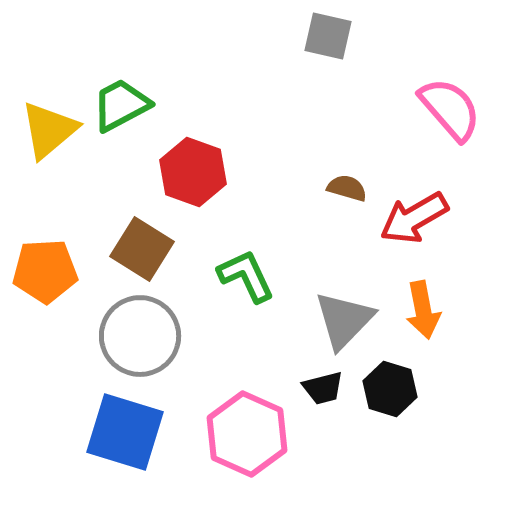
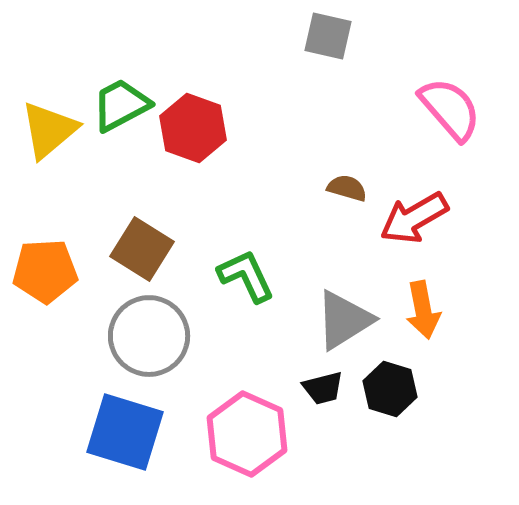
red hexagon: moved 44 px up
gray triangle: rotated 14 degrees clockwise
gray circle: moved 9 px right
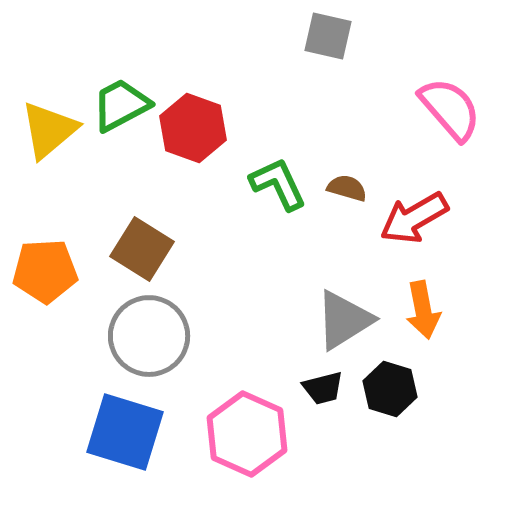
green L-shape: moved 32 px right, 92 px up
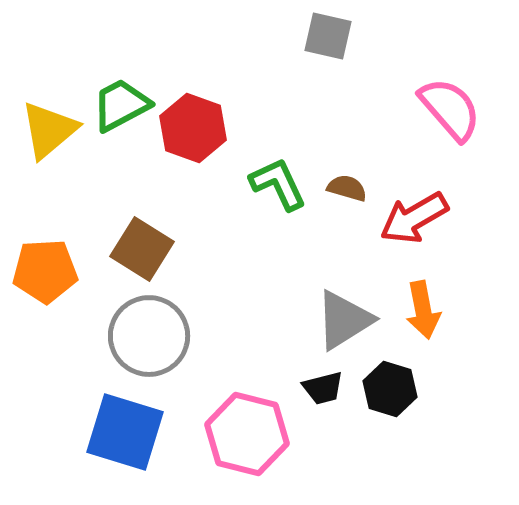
pink hexagon: rotated 10 degrees counterclockwise
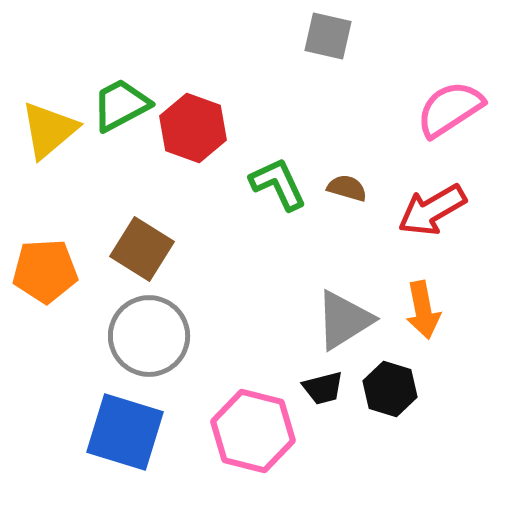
pink semicircle: rotated 82 degrees counterclockwise
red arrow: moved 18 px right, 8 px up
pink hexagon: moved 6 px right, 3 px up
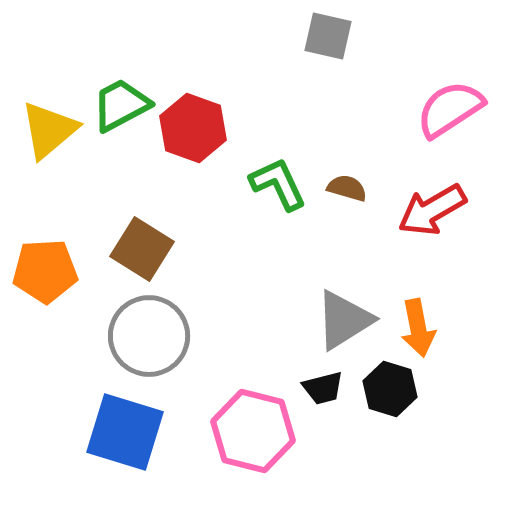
orange arrow: moved 5 px left, 18 px down
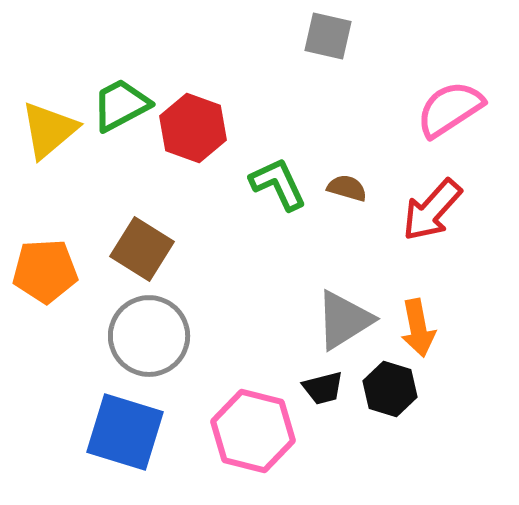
red arrow: rotated 18 degrees counterclockwise
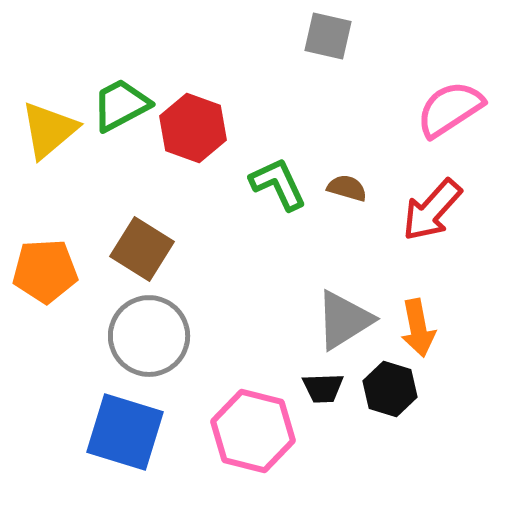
black trapezoid: rotated 12 degrees clockwise
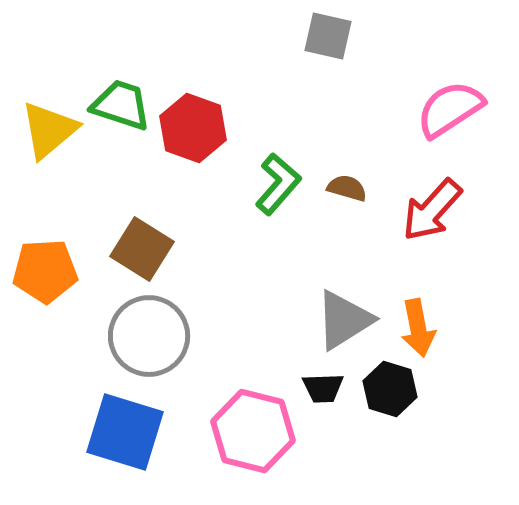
green trapezoid: rotated 46 degrees clockwise
green L-shape: rotated 66 degrees clockwise
